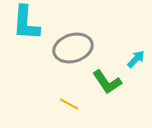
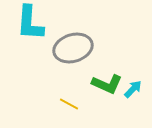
cyan L-shape: moved 4 px right
cyan arrow: moved 3 px left, 30 px down
green L-shape: moved 2 px down; rotated 32 degrees counterclockwise
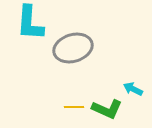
green L-shape: moved 25 px down
cyan arrow: rotated 108 degrees counterclockwise
yellow line: moved 5 px right, 3 px down; rotated 30 degrees counterclockwise
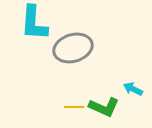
cyan L-shape: moved 4 px right
green L-shape: moved 3 px left, 2 px up
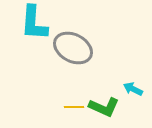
gray ellipse: rotated 45 degrees clockwise
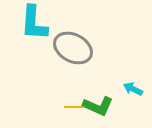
green L-shape: moved 6 px left, 1 px up
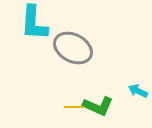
cyan arrow: moved 5 px right, 2 px down
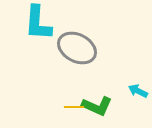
cyan L-shape: moved 4 px right
gray ellipse: moved 4 px right
green L-shape: moved 1 px left
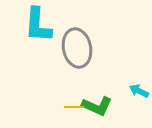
cyan L-shape: moved 2 px down
gray ellipse: rotated 51 degrees clockwise
cyan arrow: moved 1 px right
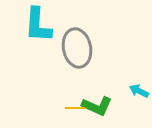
yellow line: moved 1 px right, 1 px down
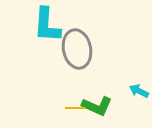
cyan L-shape: moved 9 px right
gray ellipse: moved 1 px down
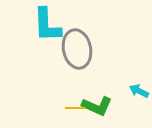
cyan L-shape: rotated 6 degrees counterclockwise
